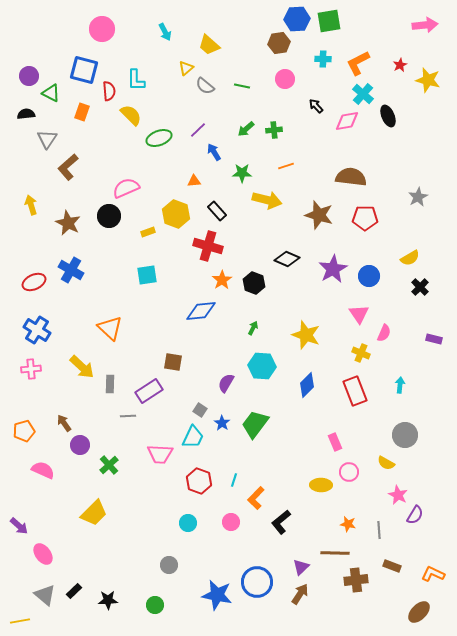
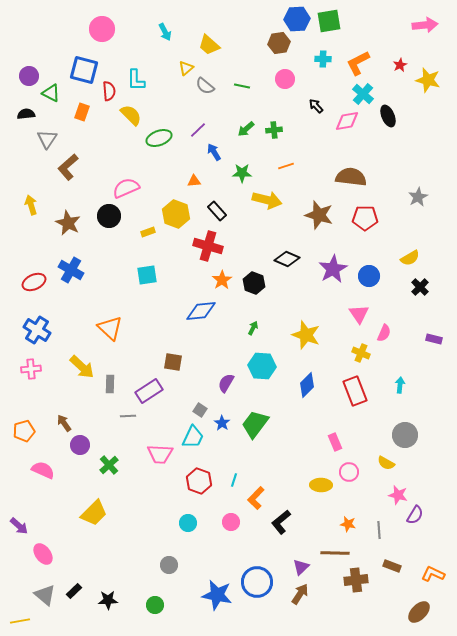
pink star at (398, 495): rotated 12 degrees counterclockwise
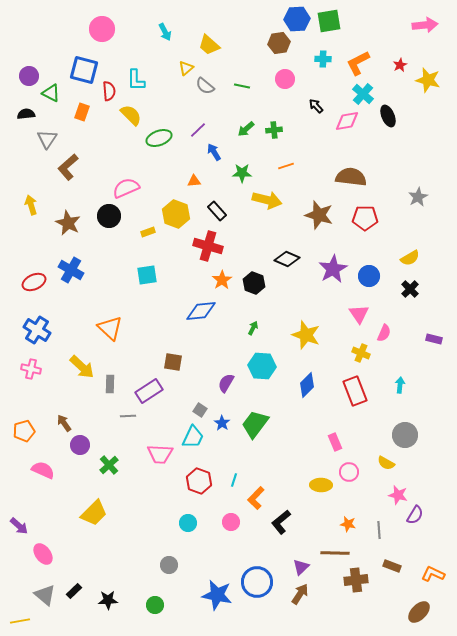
black cross at (420, 287): moved 10 px left, 2 px down
pink cross at (31, 369): rotated 18 degrees clockwise
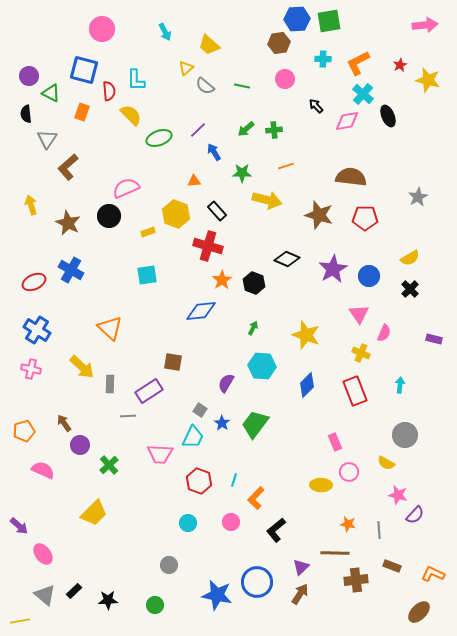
black semicircle at (26, 114): rotated 90 degrees counterclockwise
purple semicircle at (415, 515): rotated 12 degrees clockwise
black L-shape at (281, 522): moved 5 px left, 8 px down
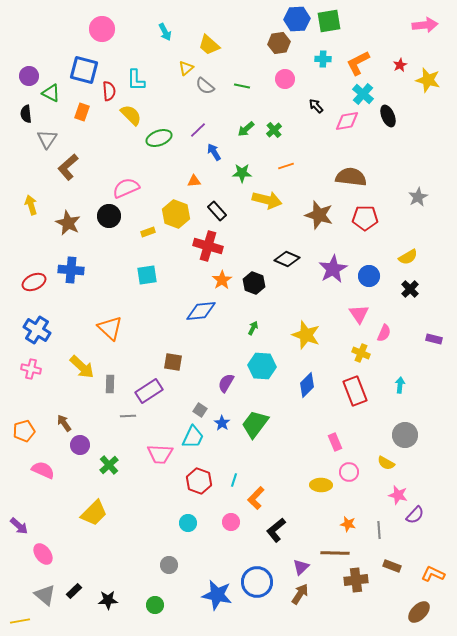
green cross at (274, 130): rotated 35 degrees counterclockwise
yellow semicircle at (410, 258): moved 2 px left, 1 px up
blue cross at (71, 270): rotated 25 degrees counterclockwise
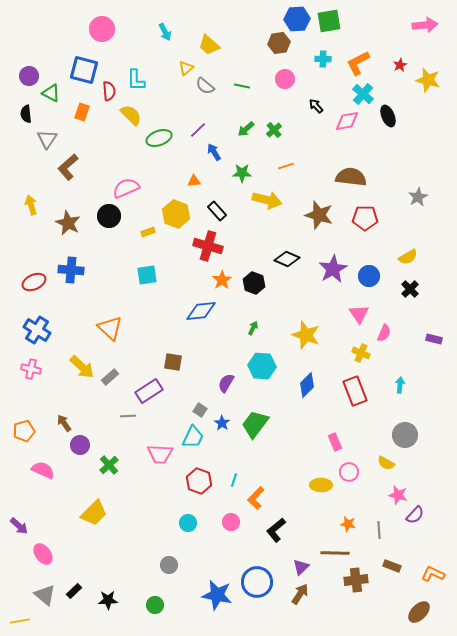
gray rectangle at (110, 384): moved 7 px up; rotated 48 degrees clockwise
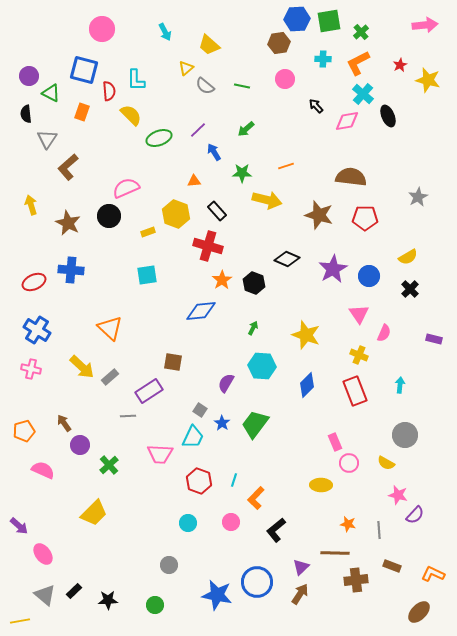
green cross at (274, 130): moved 87 px right, 98 px up
yellow cross at (361, 353): moved 2 px left, 2 px down
pink circle at (349, 472): moved 9 px up
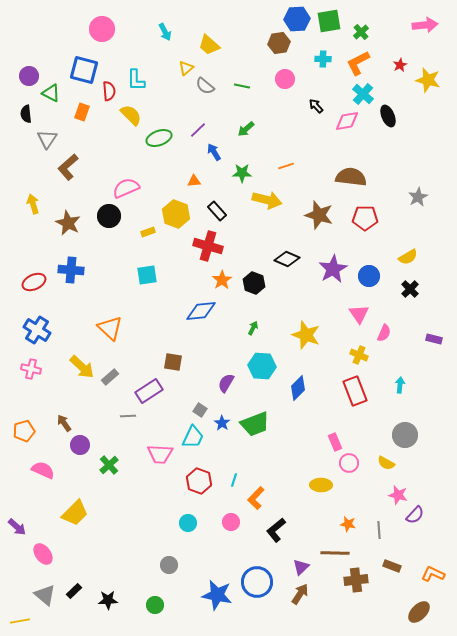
yellow arrow at (31, 205): moved 2 px right, 1 px up
blue diamond at (307, 385): moved 9 px left, 3 px down
green trapezoid at (255, 424): rotated 148 degrees counterclockwise
yellow trapezoid at (94, 513): moved 19 px left
purple arrow at (19, 526): moved 2 px left, 1 px down
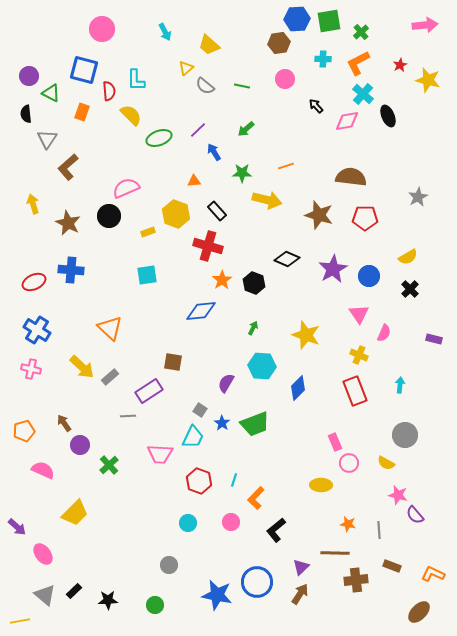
purple semicircle at (415, 515): rotated 96 degrees clockwise
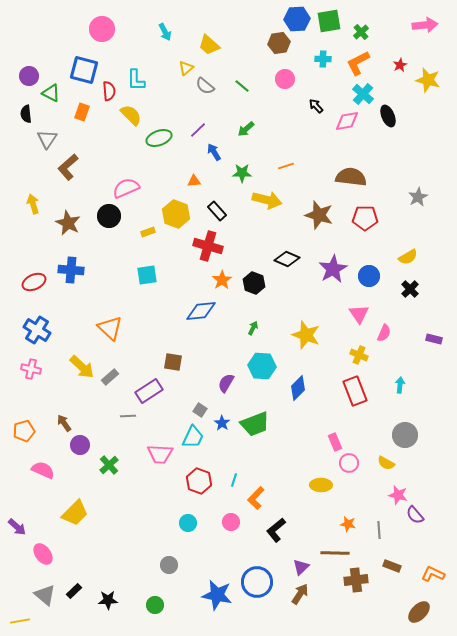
green line at (242, 86): rotated 28 degrees clockwise
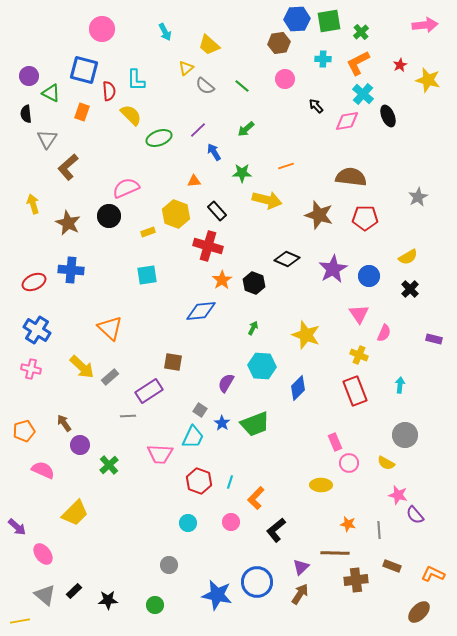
cyan line at (234, 480): moved 4 px left, 2 px down
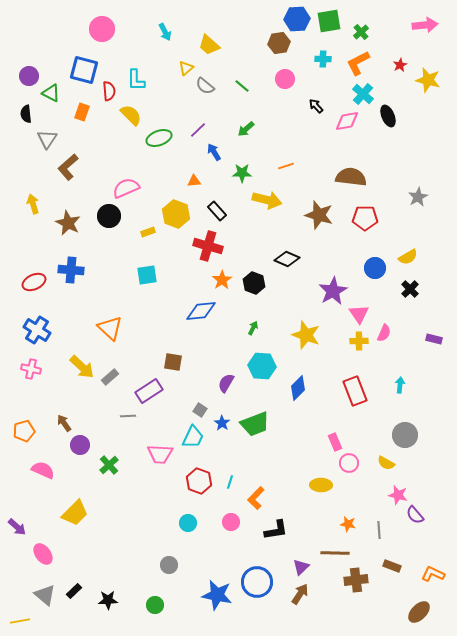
purple star at (333, 269): moved 22 px down
blue circle at (369, 276): moved 6 px right, 8 px up
yellow cross at (359, 355): moved 14 px up; rotated 24 degrees counterclockwise
black L-shape at (276, 530): rotated 150 degrees counterclockwise
